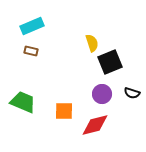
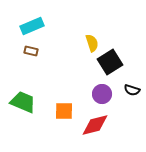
black square: rotated 10 degrees counterclockwise
black semicircle: moved 3 px up
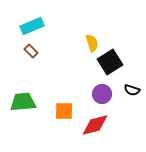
brown rectangle: rotated 32 degrees clockwise
green trapezoid: rotated 28 degrees counterclockwise
